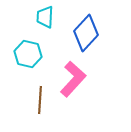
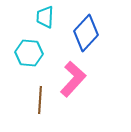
cyan hexagon: moved 1 px right, 1 px up; rotated 8 degrees counterclockwise
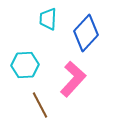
cyan trapezoid: moved 3 px right, 2 px down
cyan hexagon: moved 4 px left, 12 px down; rotated 8 degrees counterclockwise
brown line: moved 5 px down; rotated 32 degrees counterclockwise
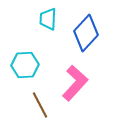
pink L-shape: moved 2 px right, 4 px down
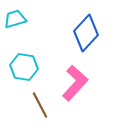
cyan trapezoid: moved 33 px left; rotated 70 degrees clockwise
cyan hexagon: moved 1 px left, 2 px down; rotated 12 degrees clockwise
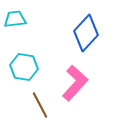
cyan trapezoid: rotated 10 degrees clockwise
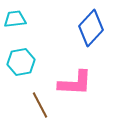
blue diamond: moved 5 px right, 5 px up
cyan hexagon: moved 3 px left, 5 px up; rotated 20 degrees counterclockwise
pink L-shape: rotated 51 degrees clockwise
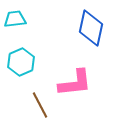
blue diamond: rotated 30 degrees counterclockwise
cyan hexagon: rotated 12 degrees counterclockwise
pink L-shape: rotated 9 degrees counterclockwise
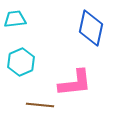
brown line: rotated 56 degrees counterclockwise
